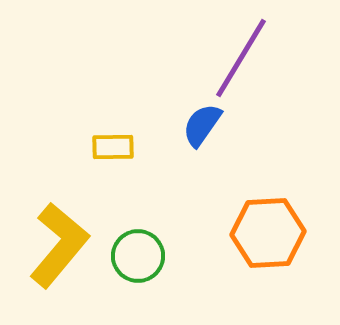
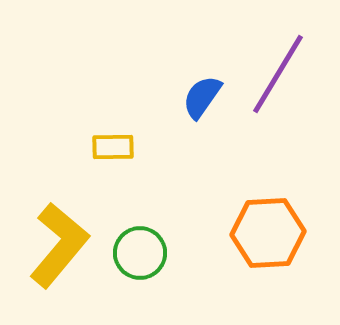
purple line: moved 37 px right, 16 px down
blue semicircle: moved 28 px up
green circle: moved 2 px right, 3 px up
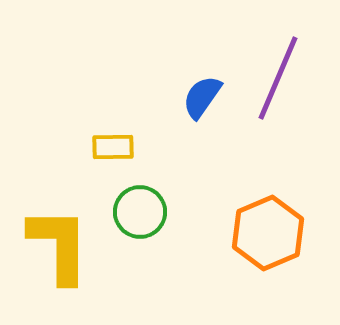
purple line: moved 4 px down; rotated 8 degrees counterclockwise
orange hexagon: rotated 20 degrees counterclockwise
yellow L-shape: rotated 40 degrees counterclockwise
green circle: moved 41 px up
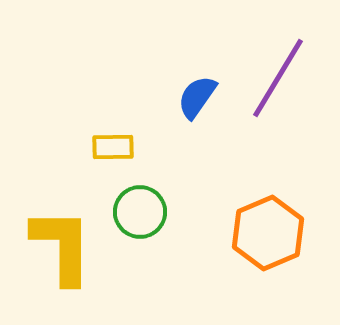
purple line: rotated 8 degrees clockwise
blue semicircle: moved 5 px left
yellow L-shape: moved 3 px right, 1 px down
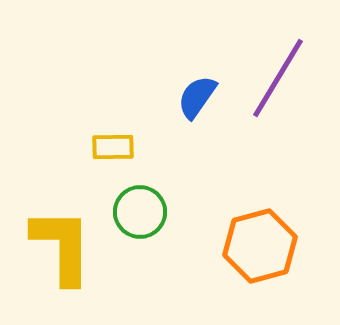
orange hexagon: moved 8 px left, 13 px down; rotated 8 degrees clockwise
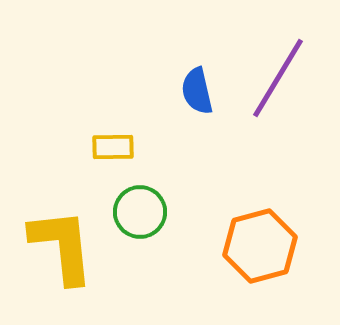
blue semicircle: moved 6 px up; rotated 48 degrees counterclockwise
yellow L-shape: rotated 6 degrees counterclockwise
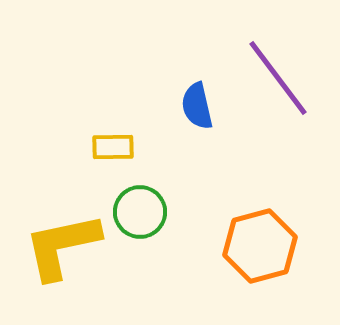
purple line: rotated 68 degrees counterclockwise
blue semicircle: moved 15 px down
yellow L-shape: rotated 96 degrees counterclockwise
